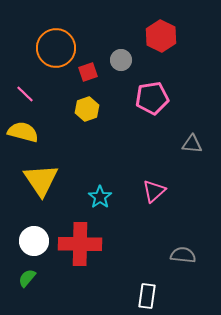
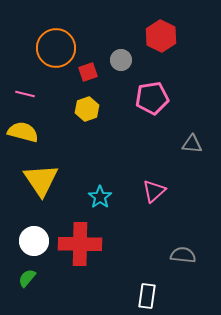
pink line: rotated 30 degrees counterclockwise
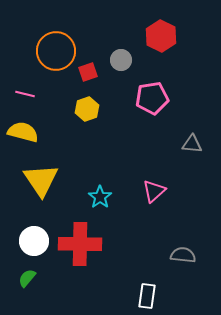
orange circle: moved 3 px down
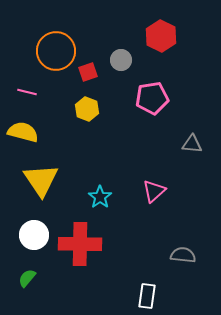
pink line: moved 2 px right, 2 px up
yellow hexagon: rotated 20 degrees counterclockwise
white circle: moved 6 px up
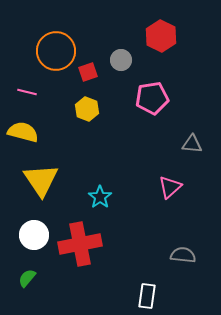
pink triangle: moved 16 px right, 4 px up
red cross: rotated 12 degrees counterclockwise
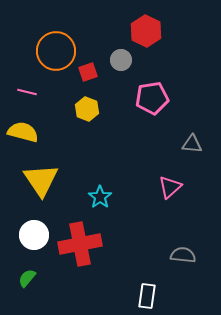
red hexagon: moved 15 px left, 5 px up
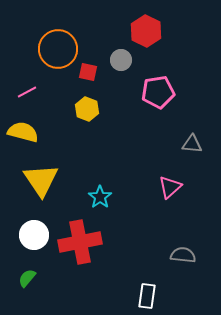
orange circle: moved 2 px right, 2 px up
red square: rotated 30 degrees clockwise
pink line: rotated 42 degrees counterclockwise
pink pentagon: moved 6 px right, 6 px up
red cross: moved 2 px up
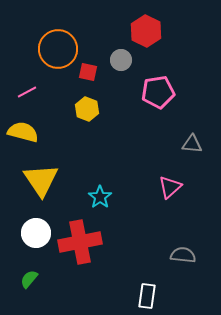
white circle: moved 2 px right, 2 px up
green semicircle: moved 2 px right, 1 px down
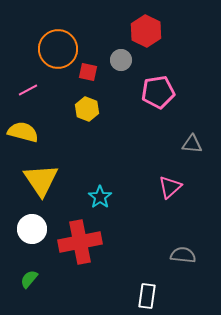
pink line: moved 1 px right, 2 px up
white circle: moved 4 px left, 4 px up
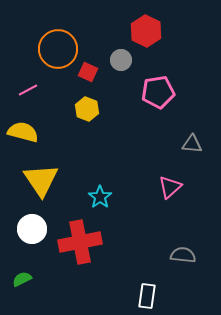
red square: rotated 12 degrees clockwise
green semicircle: moved 7 px left; rotated 24 degrees clockwise
